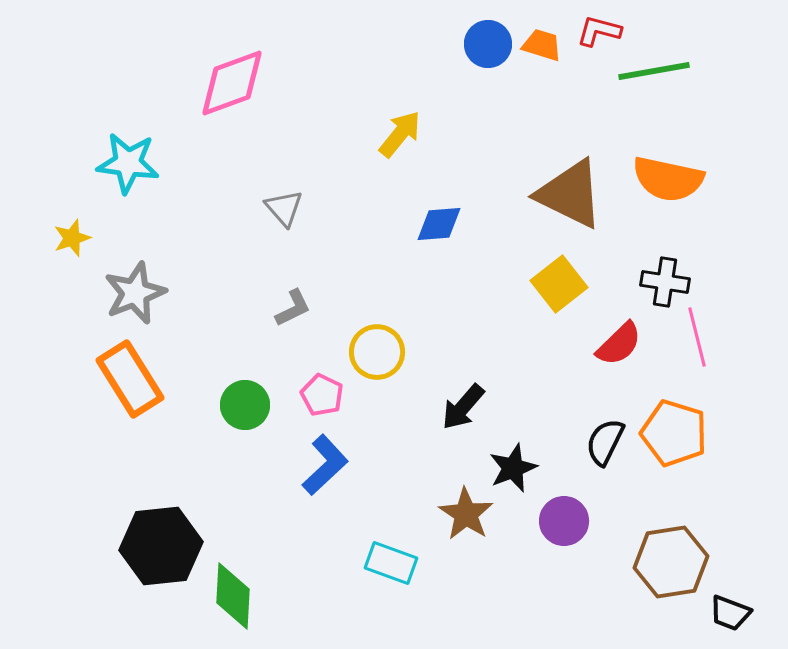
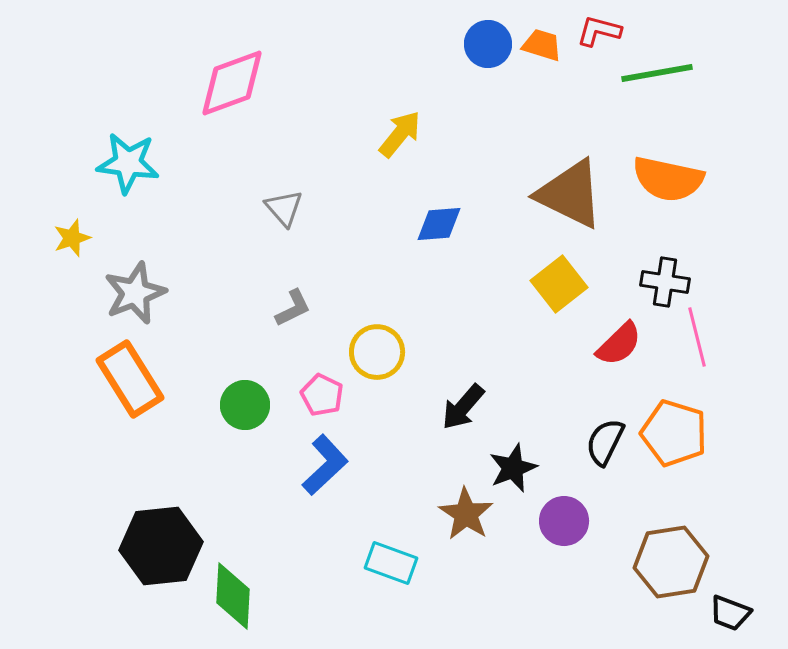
green line: moved 3 px right, 2 px down
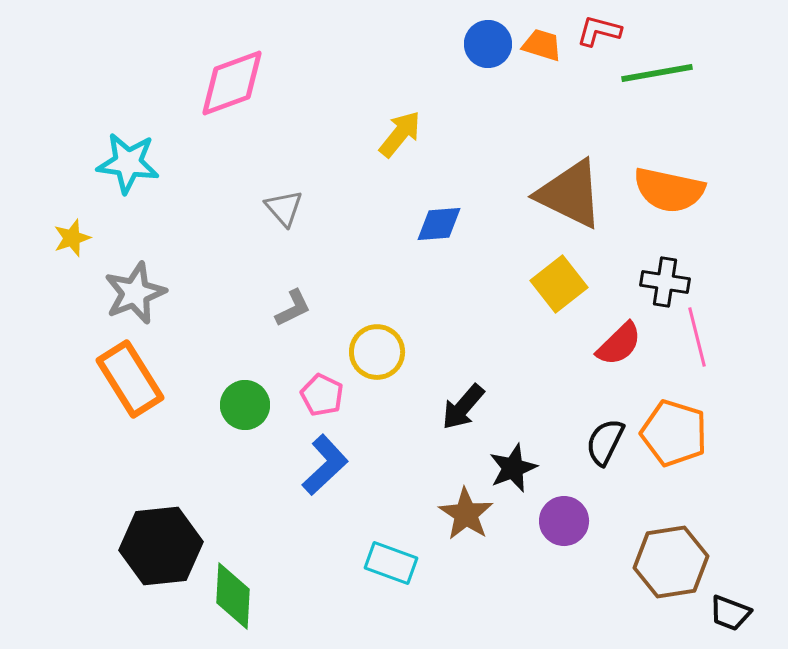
orange semicircle: moved 1 px right, 11 px down
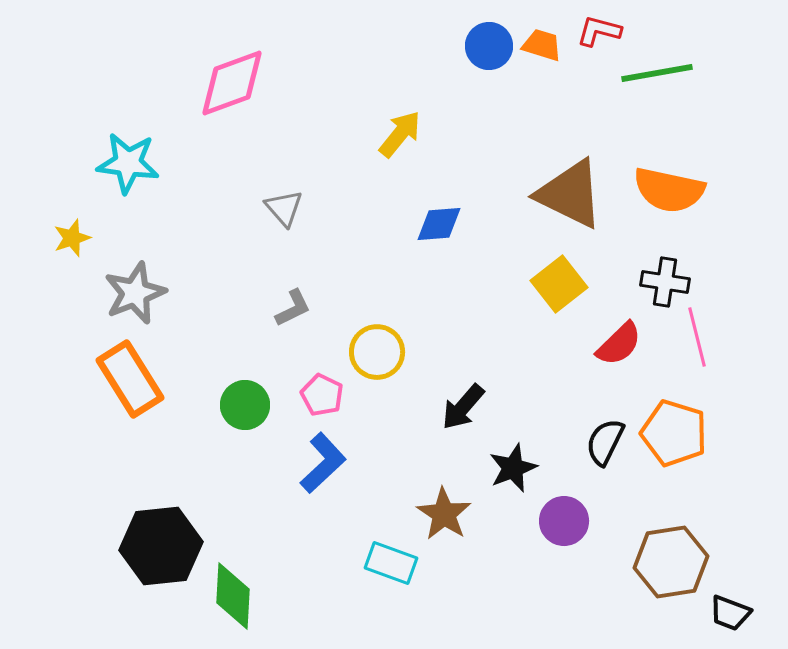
blue circle: moved 1 px right, 2 px down
blue L-shape: moved 2 px left, 2 px up
brown star: moved 22 px left
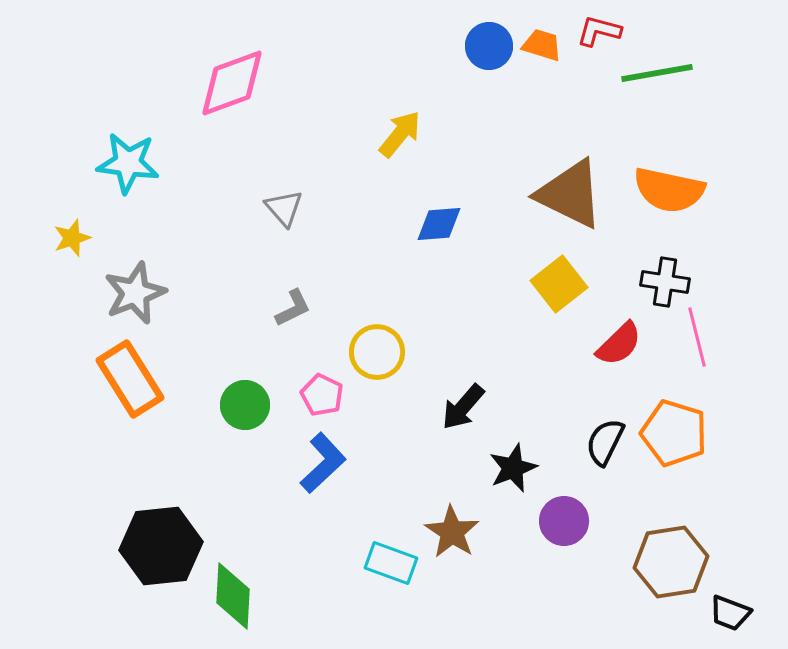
brown star: moved 8 px right, 18 px down
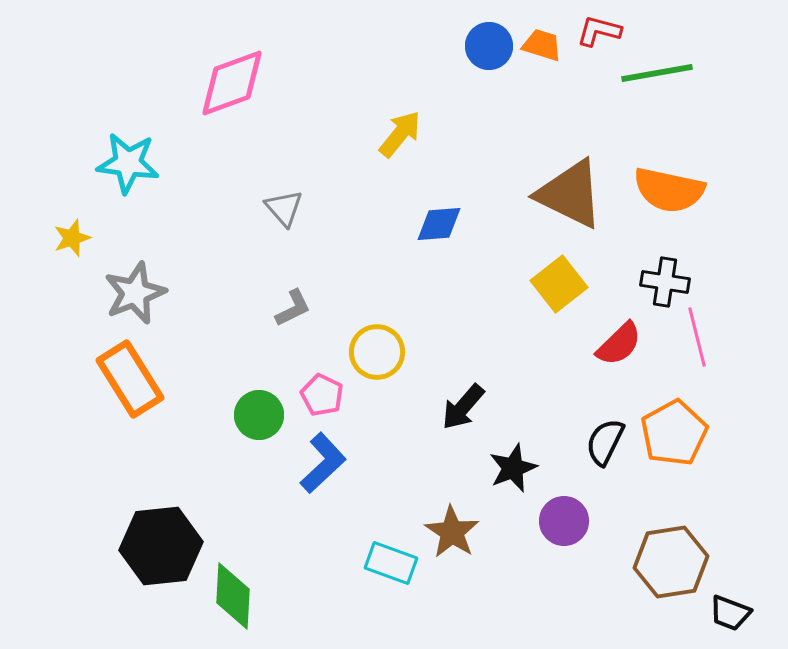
green circle: moved 14 px right, 10 px down
orange pentagon: rotated 26 degrees clockwise
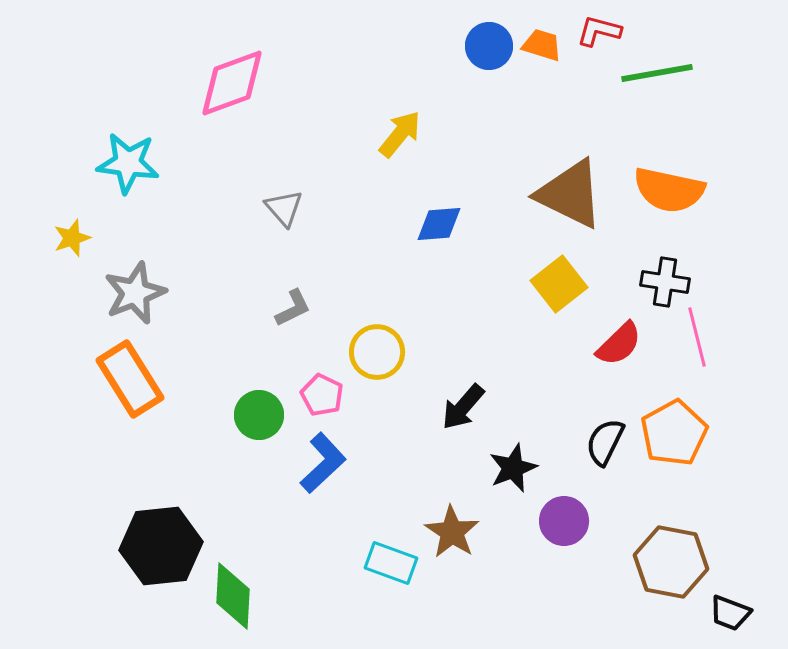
brown hexagon: rotated 20 degrees clockwise
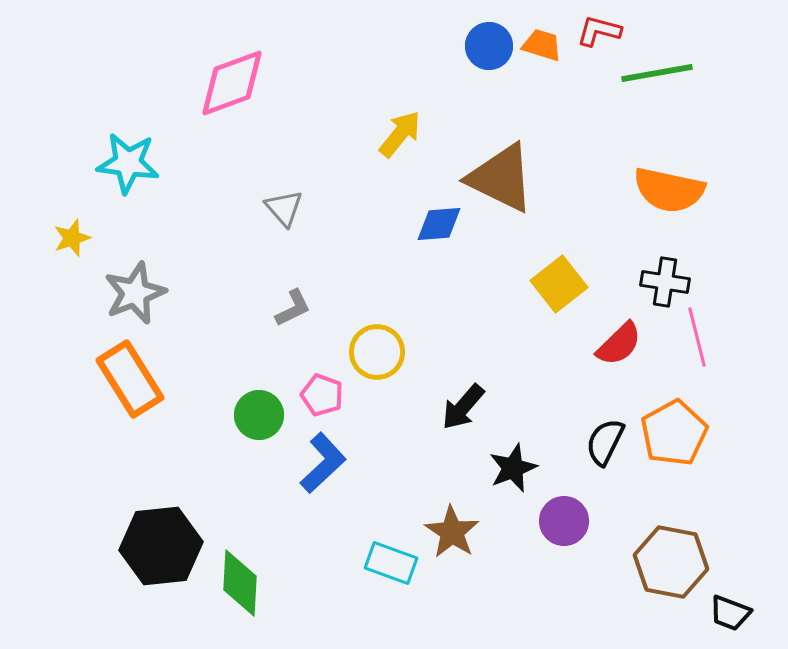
brown triangle: moved 69 px left, 16 px up
pink pentagon: rotated 6 degrees counterclockwise
green diamond: moved 7 px right, 13 px up
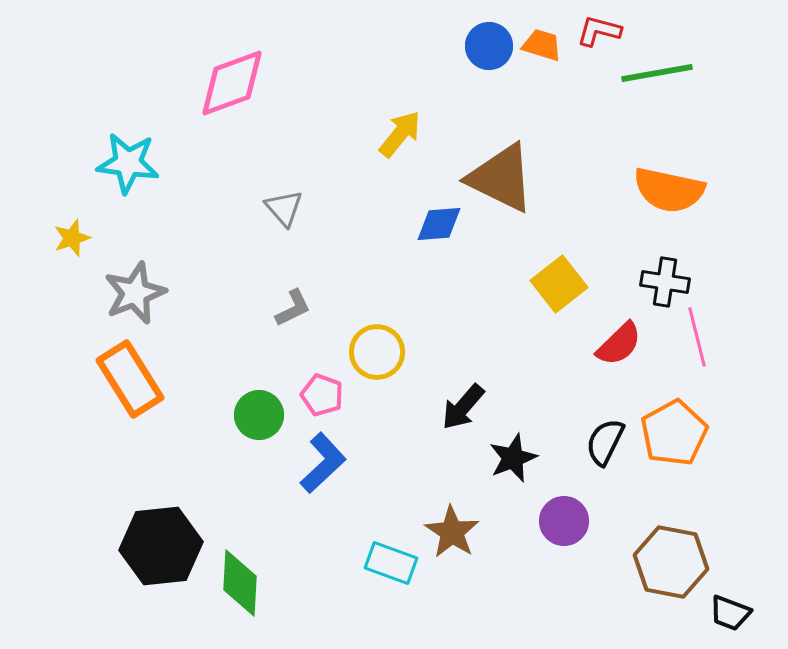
black star: moved 10 px up
